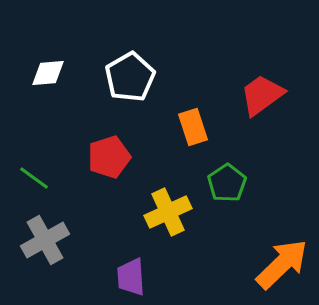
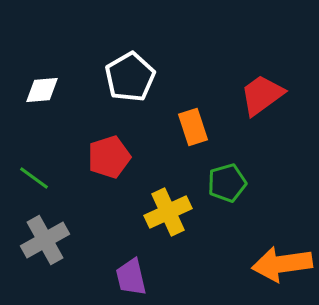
white diamond: moved 6 px left, 17 px down
green pentagon: rotated 18 degrees clockwise
orange arrow: rotated 144 degrees counterclockwise
purple trapezoid: rotated 9 degrees counterclockwise
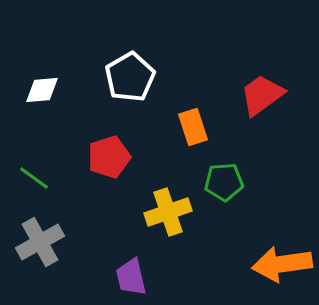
green pentagon: moved 3 px left, 1 px up; rotated 12 degrees clockwise
yellow cross: rotated 6 degrees clockwise
gray cross: moved 5 px left, 2 px down
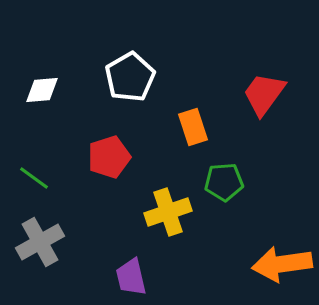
red trapezoid: moved 2 px right, 1 px up; rotated 18 degrees counterclockwise
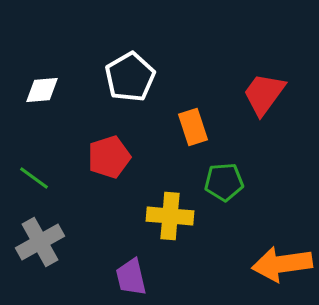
yellow cross: moved 2 px right, 4 px down; rotated 24 degrees clockwise
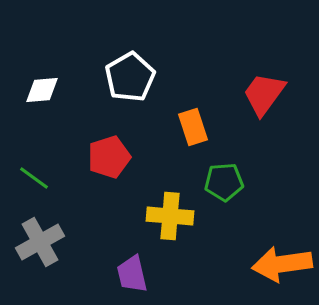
purple trapezoid: moved 1 px right, 3 px up
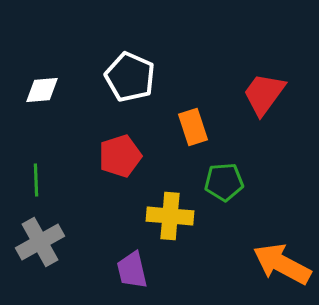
white pentagon: rotated 18 degrees counterclockwise
red pentagon: moved 11 px right, 1 px up
green line: moved 2 px right, 2 px down; rotated 52 degrees clockwise
orange arrow: rotated 36 degrees clockwise
purple trapezoid: moved 4 px up
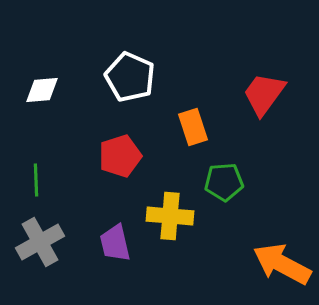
purple trapezoid: moved 17 px left, 27 px up
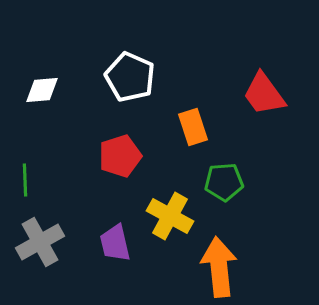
red trapezoid: rotated 72 degrees counterclockwise
green line: moved 11 px left
yellow cross: rotated 24 degrees clockwise
orange arrow: moved 63 px left, 3 px down; rotated 56 degrees clockwise
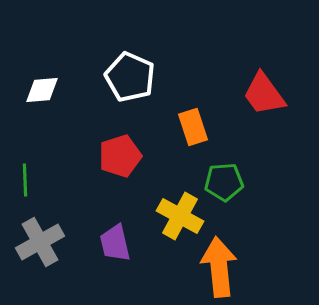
yellow cross: moved 10 px right
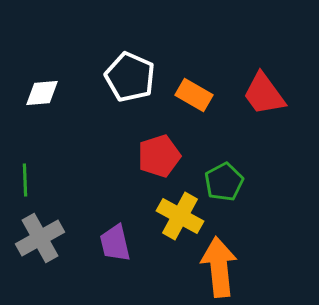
white diamond: moved 3 px down
orange rectangle: moved 1 px right, 32 px up; rotated 42 degrees counterclockwise
red pentagon: moved 39 px right
green pentagon: rotated 24 degrees counterclockwise
gray cross: moved 4 px up
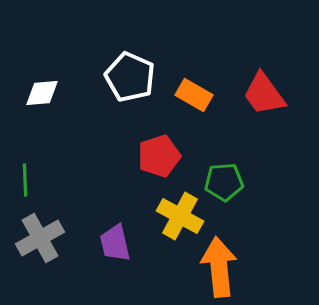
green pentagon: rotated 24 degrees clockwise
